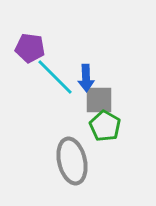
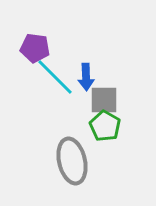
purple pentagon: moved 5 px right
blue arrow: moved 1 px up
gray square: moved 5 px right
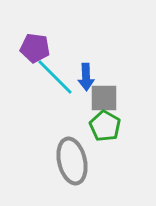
gray square: moved 2 px up
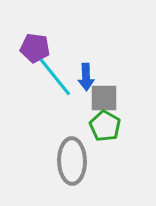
cyan line: rotated 6 degrees clockwise
gray ellipse: rotated 12 degrees clockwise
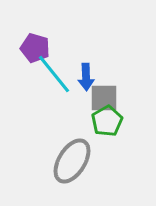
purple pentagon: rotated 8 degrees clockwise
cyan line: moved 1 px left, 3 px up
green pentagon: moved 2 px right, 5 px up; rotated 12 degrees clockwise
gray ellipse: rotated 33 degrees clockwise
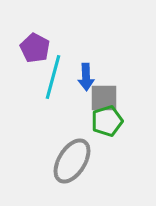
purple pentagon: rotated 12 degrees clockwise
cyan line: moved 1 px left, 3 px down; rotated 54 degrees clockwise
green pentagon: rotated 12 degrees clockwise
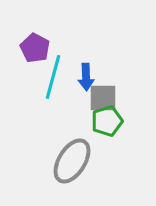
gray square: moved 1 px left
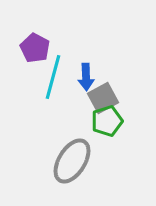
gray square: rotated 28 degrees counterclockwise
